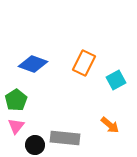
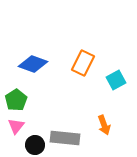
orange rectangle: moved 1 px left
orange arrow: moved 6 px left; rotated 30 degrees clockwise
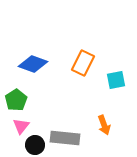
cyan square: rotated 18 degrees clockwise
pink triangle: moved 5 px right
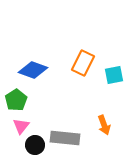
blue diamond: moved 6 px down
cyan square: moved 2 px left, 5 px up
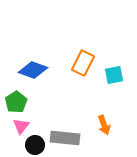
green pentagon: moved 2 px down
